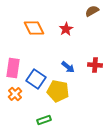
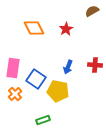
blue arrow: rotated 72 degrees clockwise
green rectangle: moved 1 px left
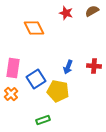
red star: moved 16 px up; rotated 24 degrees counterclockwise
red cross: moved 1 px left, 1 px down
blue square: rotated 24 degrees clockwise
orange cross: moved 4 px left
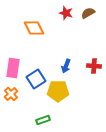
brown semicircle: moved 4 px left, 2 px down
blue arrow: moved 2 px left, 1 px up
yellow pentagon: rotated 10 degrees counterclockwise
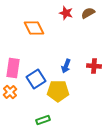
orange cross: moved 1 px left, 2 px up
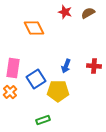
red star: moved 1 px left, 1 px up
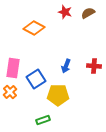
orange diamond: rotated 35 degrees counterclockwise
yellow pentagon: moved 4 px down
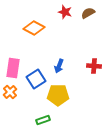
blue arrow: moved 7 px left
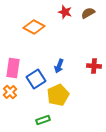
orange diamond: moved 1 px up
yellow pentagon: rotated 25 degrees counterclockwise
